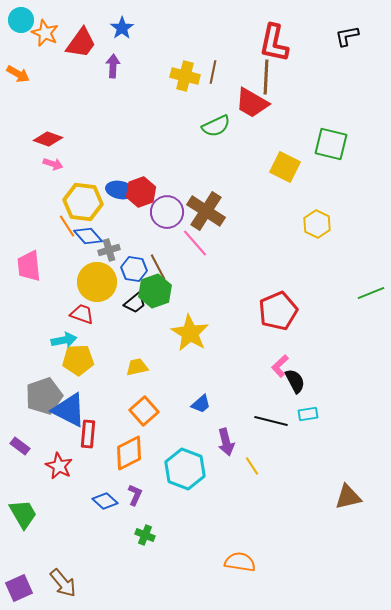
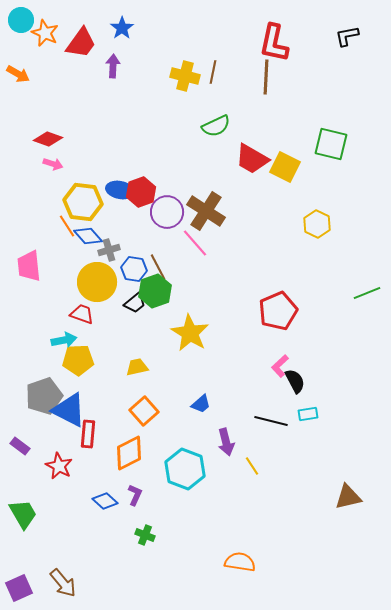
red trapezoid at (252, 103): moved 56 px down
green line at (371, 293): moved 4 px left
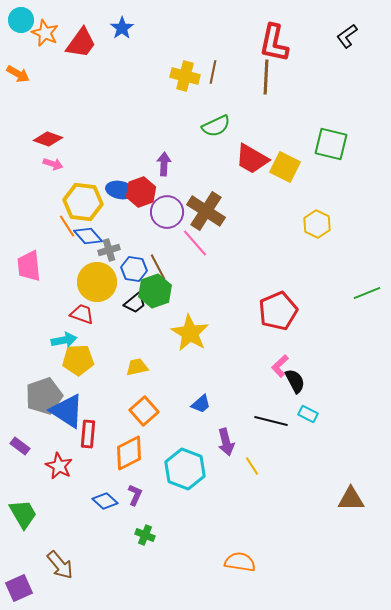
black L-shape at (347, 36): rotated 25 degrees counterclockwise
purple arrow at (113, 66): moved 51 px right, 98 px down
blue triangle at (69, 410): moved 2 px left, 1 px down; rotated 6 degrees clockwise
cyan rectangle at (308, 414): rotated 36 degrees clockwise
brown triangle at (348, 497): moved 3 px right, 2 px down; rotated 12 degrees clockwise
brown arrow at (63, 583): moved 3 px left, 18 px up
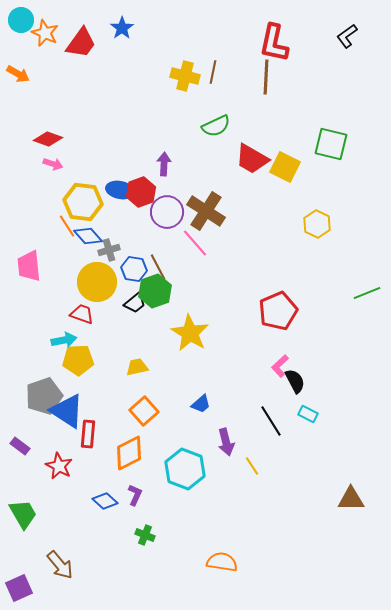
black line at (271, 421): rotated 44 degrees clockwise
orange semicircle at (240, 562): moved 18 px left
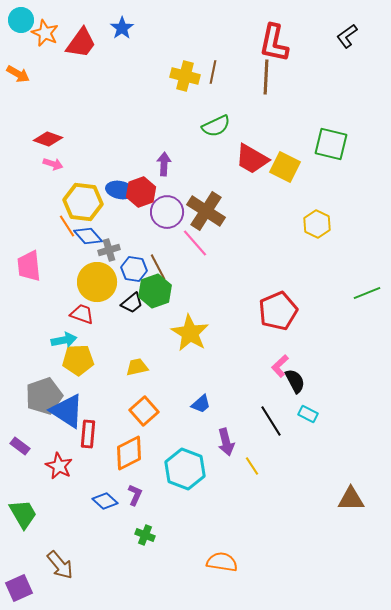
black trapezoid at (135, 303): moved 3 px left
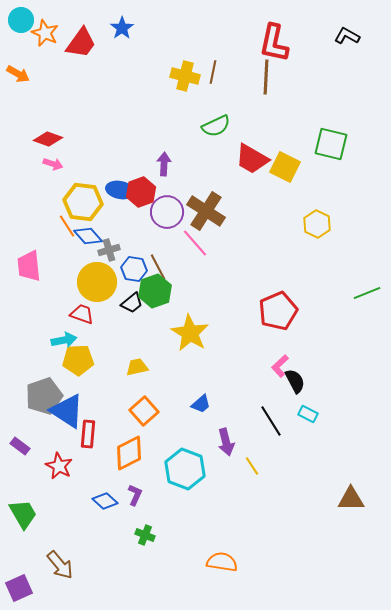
black L-shape at (347, 36): rotated 65 degrees clockwise
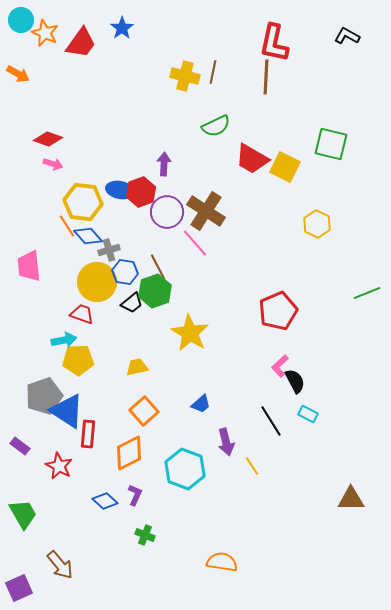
blue hexagon at (134, 269): moved 9 px left, 3 px down
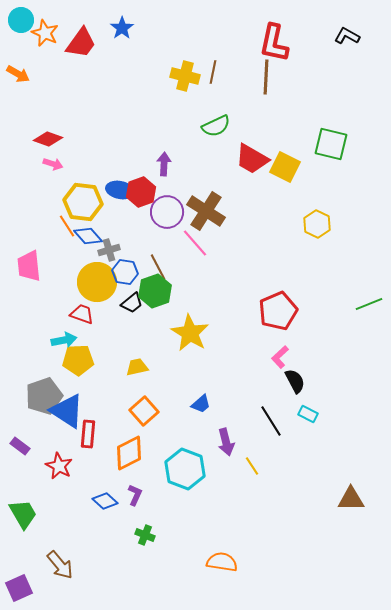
green line at (367, 293): moved 2 px right, 11 px down
pink L-shape at (280, 366): moved 9 px up
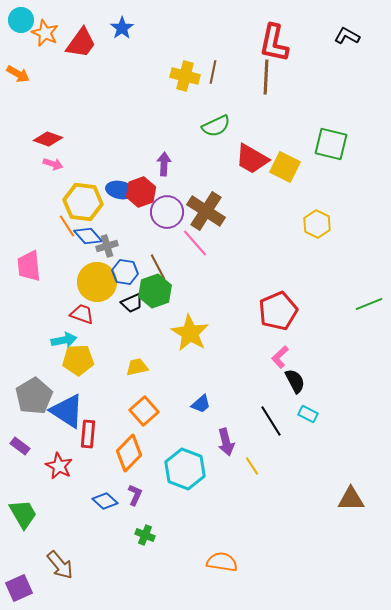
gray cross at (109, 250): moved 2 px left, 4 px up
black trapezoid at (132, 303): rotated 15 degrees clockwise
gray pentagon at (44, 396): moved 10 px left; rotated 12 degrees counterclockwise
orange diamond at (129, 453): rotated 18 degrees counterclockwise
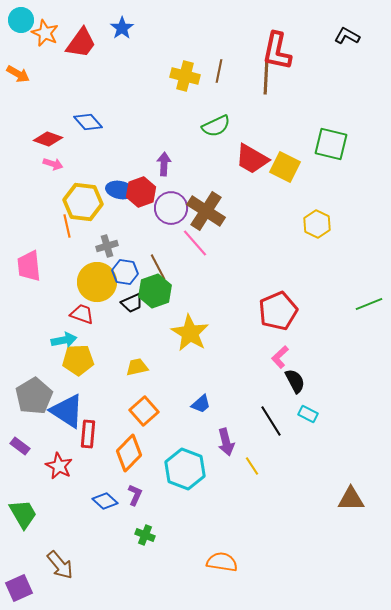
red L-shape at (274, 43): moved 3 px right, 8 px down
brown line at (213, 72): moved 6 px right, 1 px up
purple circle at (167, 212): moved 4 px right, 4 px up
orange line at (67, 226): rotated 20 degrees clockwise
blue diamond at (88, 236): moved 114 px up
